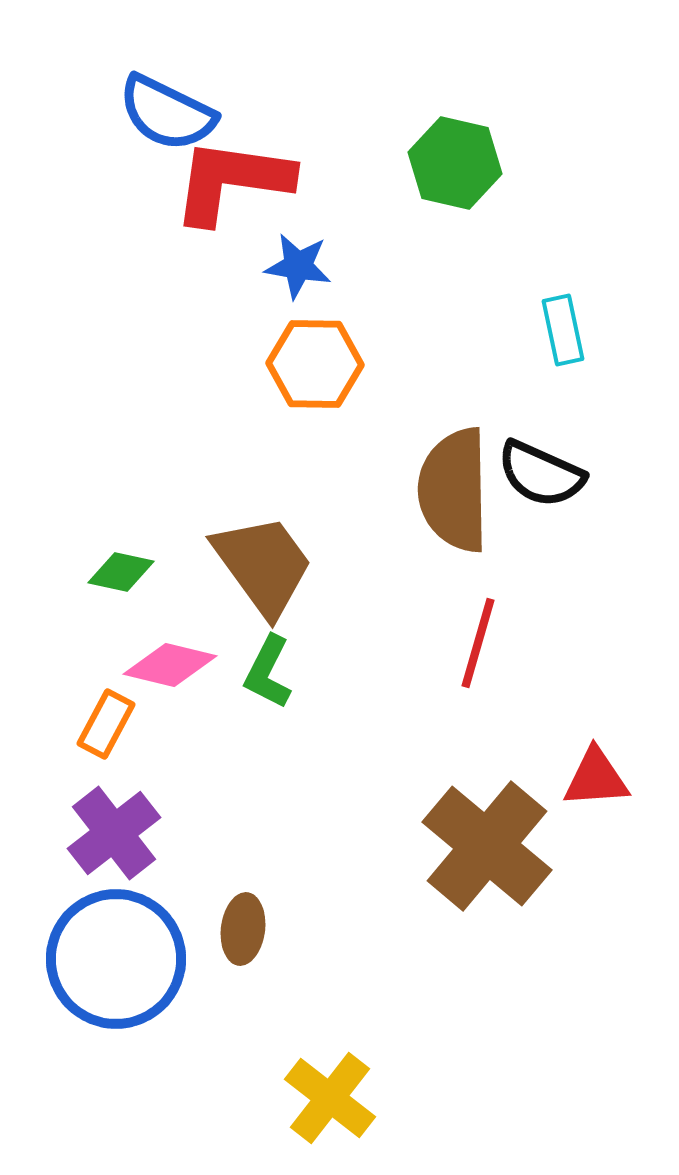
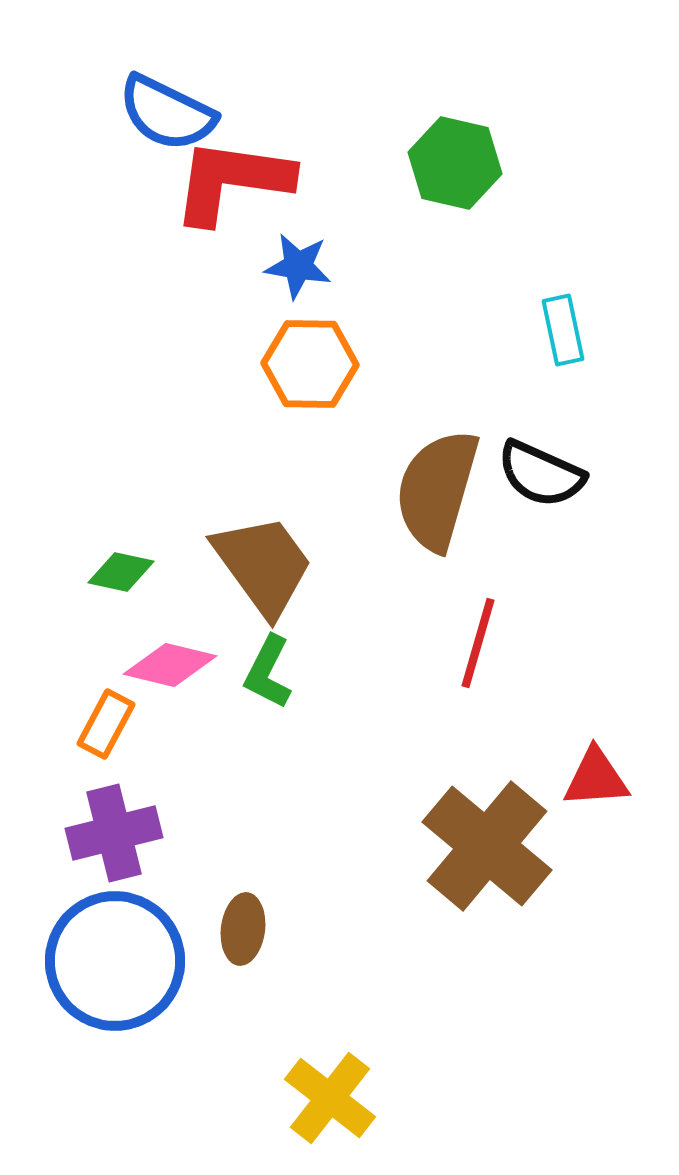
orange hexagon: moved 5 px left
brown semicircle: moved 17 px left; rotated 17 degrees clockwise
purple cross: rotated 24 degrees clockwise
blue circle: moved 1 px left, 2 px down
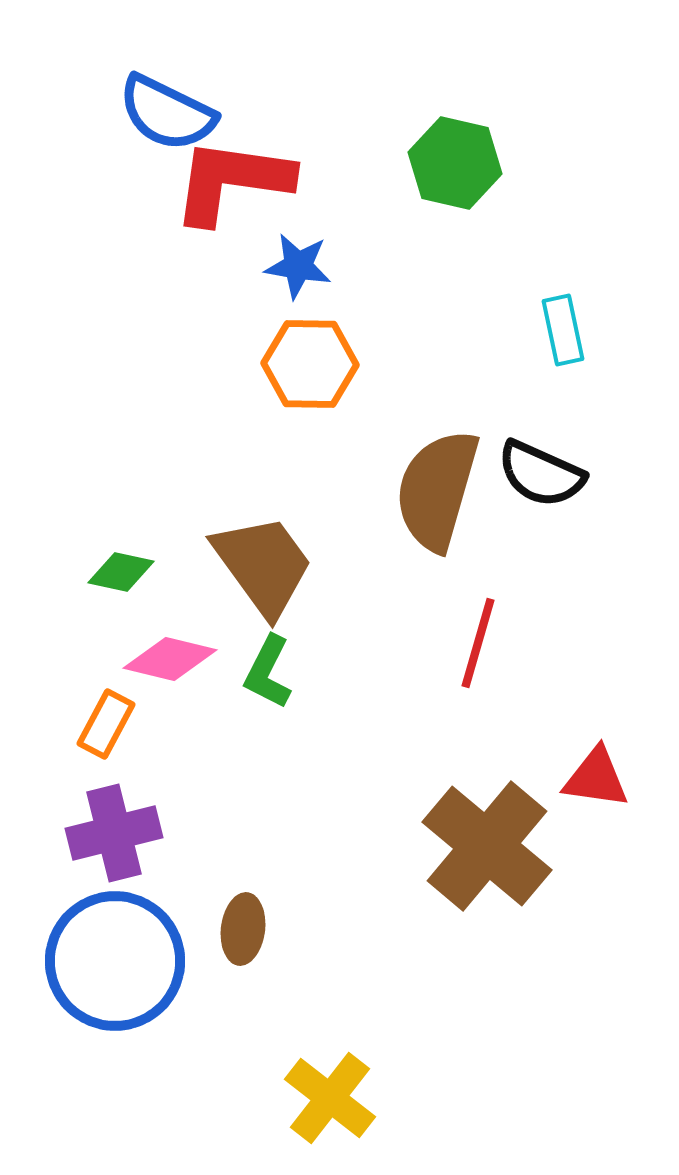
pink diamond: moved 6 px up
red triangle: rotated 12 degrees clockwise
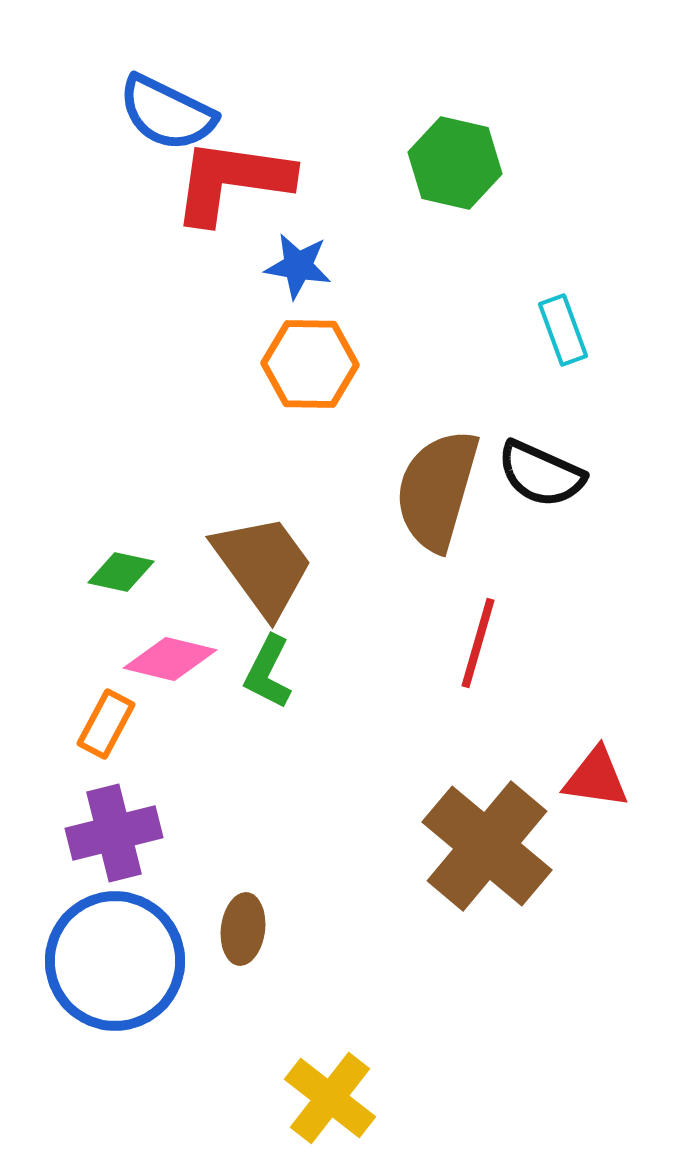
cyan rectangle: rotated 8 degrees counterclockwise
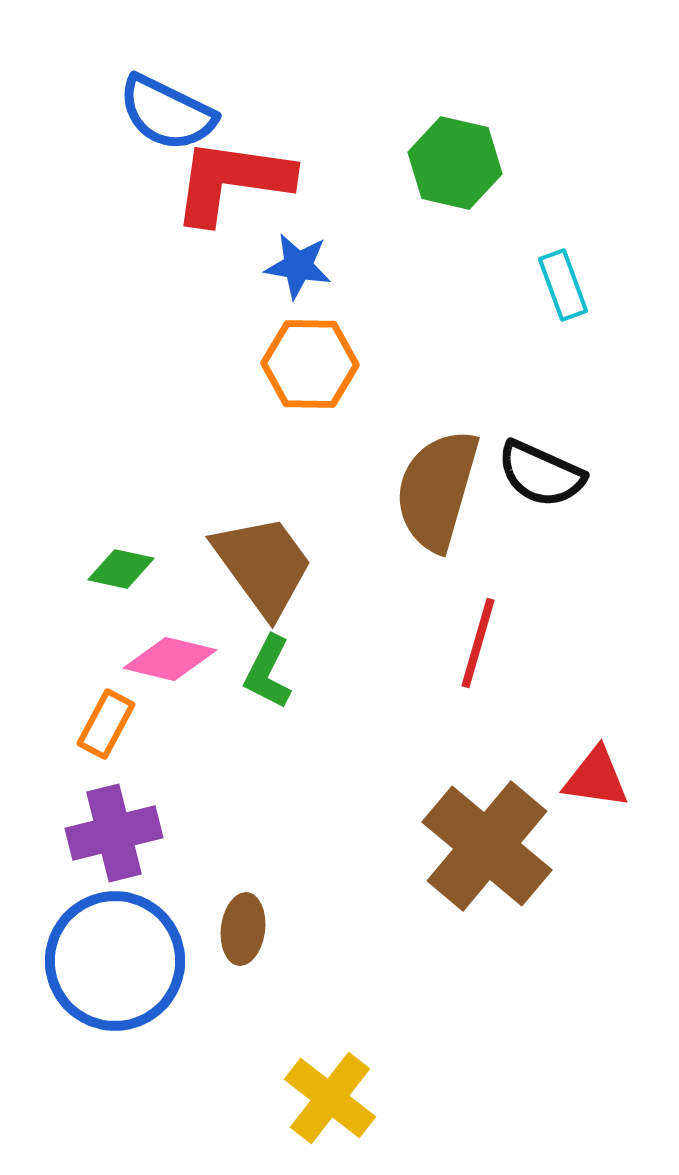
cyan rectangle: moved 45 px up
green diamond: moved 3 px up
